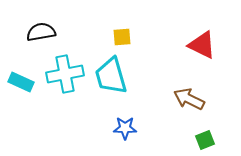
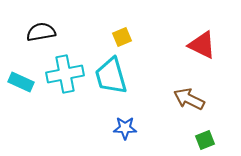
yellow square: rotated 18 degrees counterclockwise
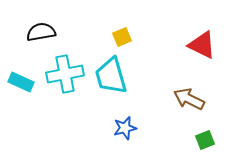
blue star: rotated 15 degrees counterclockwise
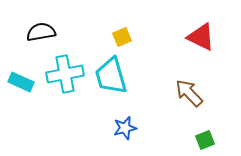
red triangle: moved 1 px left, 8 px up
brown arrow: moved 6 px up; rotated 20 degrees clockwise
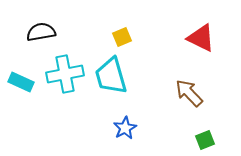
red triangle: moved 1 px down
blue star: rotated 15 degrees counterclockwise
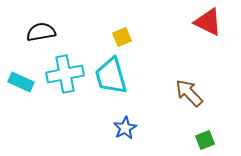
red triangle: moved 7 px right, 16 px up
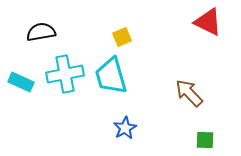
green square: rotated 24 degrees clockwise
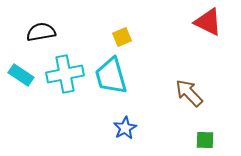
cyan rectangle: moved 7 px up; rotated 10 degrees clockwise
